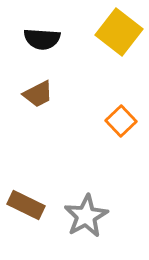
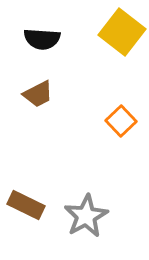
yellow square: moved 3 px right
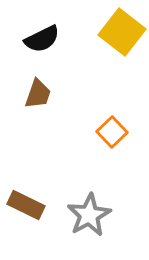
black semicircle: rotated 30 degrees counterclockwise
brown trapezoid: rotated 44 degrees counterclockwise
orange square: moved 9 px left, 11 px down
gray star: moved 3 px right, 1 px up
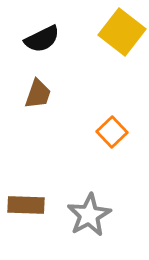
brown rectangle: rotated 24 degrees counterclockwise
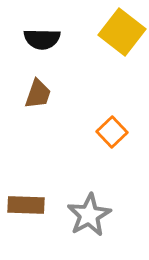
black semicircle: rotated 27 degrees clockwise
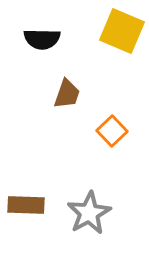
yellow square: moved 1 px up; rotated 15 degrees counterclockwise
brown trapezoid: moved 29 px right
orange square: moved 1 px up
gray star: moved 2 px up
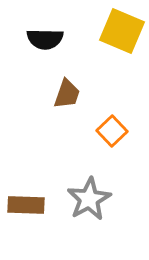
black semicircle: moved 3 px right
gray star: moved 14 px up
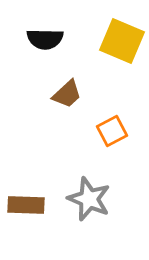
yellow square: moved 10 px down
brown trapezoid: rotated 28 degrees clockwise
orange square: rotated 16 degrees clockwise
gray star: rotated 21 degrees counterclockwise
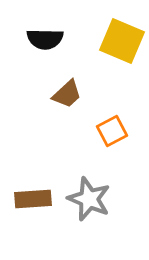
brown rectangle: moved 7 px right, 6 px up; rotated 6 degrees counterclockwise
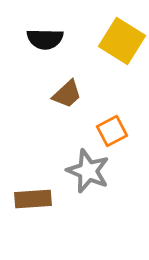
yellow square: rotated 9 degrees clockwise
gray star: moved 1 px left, 28 px up
